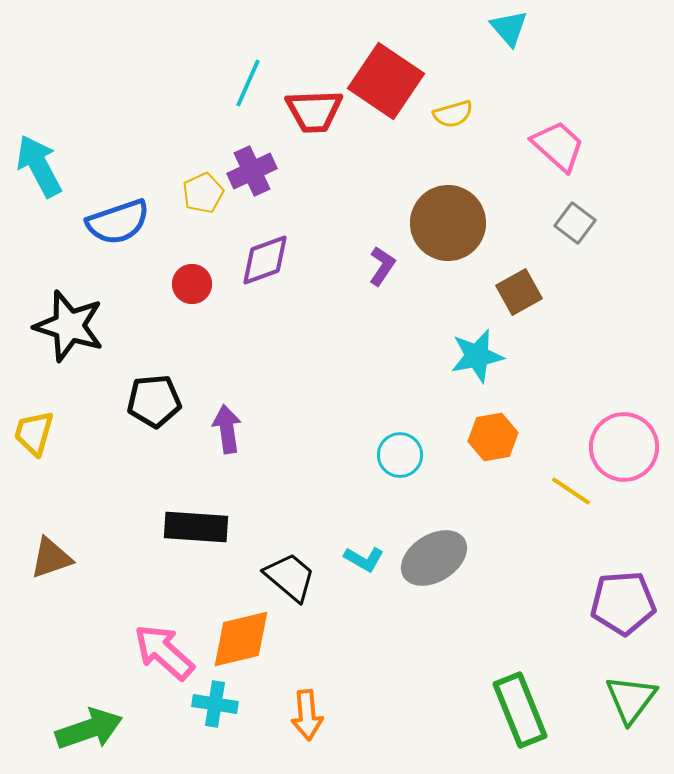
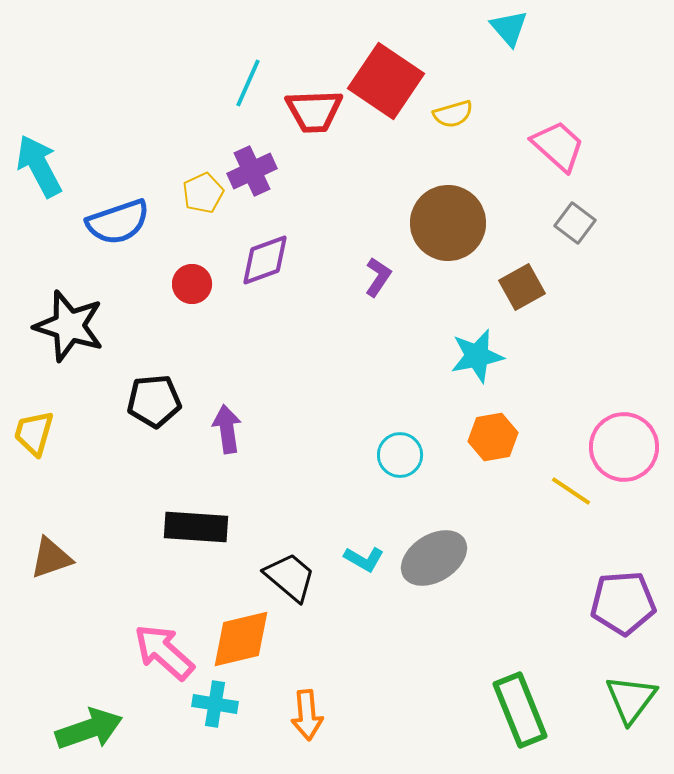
purple L-shape: moved 4 px left, 11 px down
brown square: moved 3 px right, 5 px up
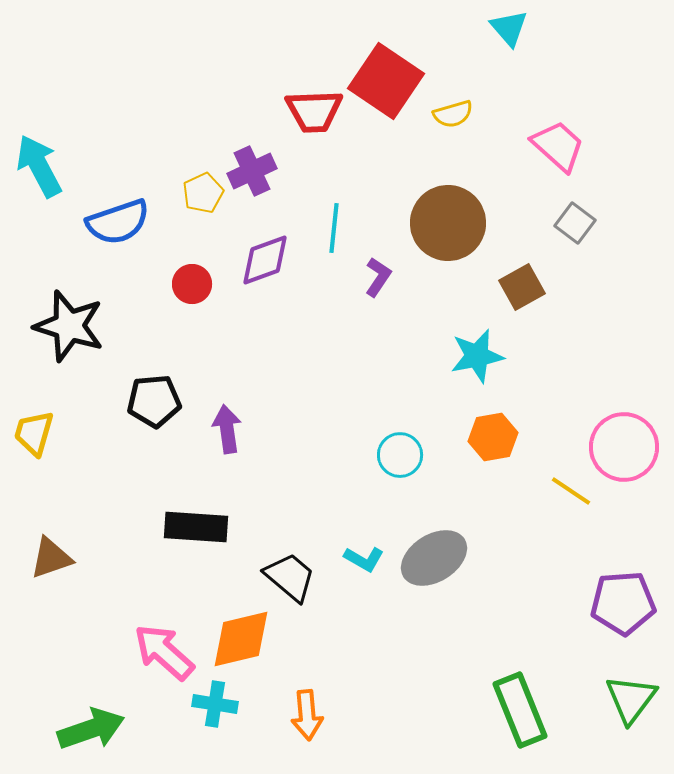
cyan line: moved 86 px right, 145 px down; rotated 18 degrees counterclockwise
green arrow: moved 2 px right
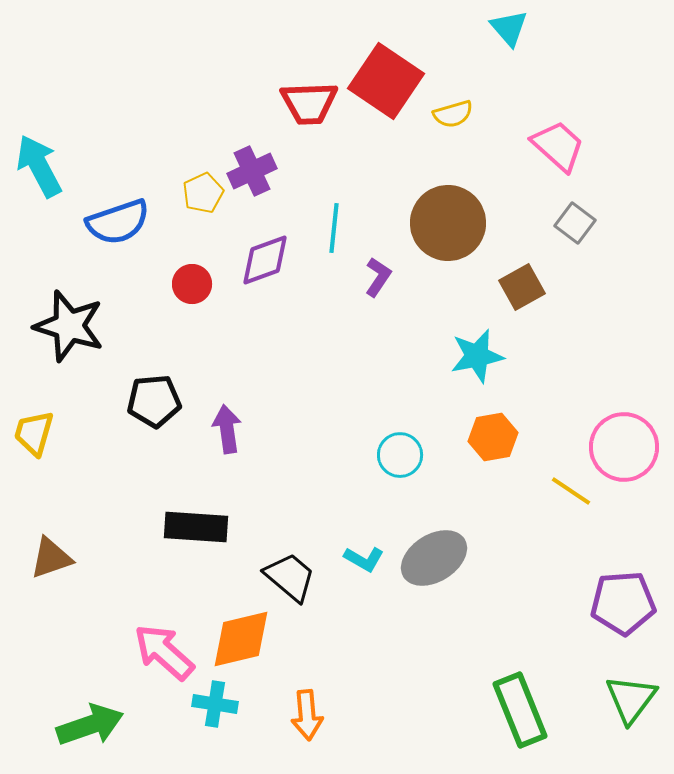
red trapezoid: moved 5 px left, 8 px up
green arrow: moved 1 px left, 4 px up
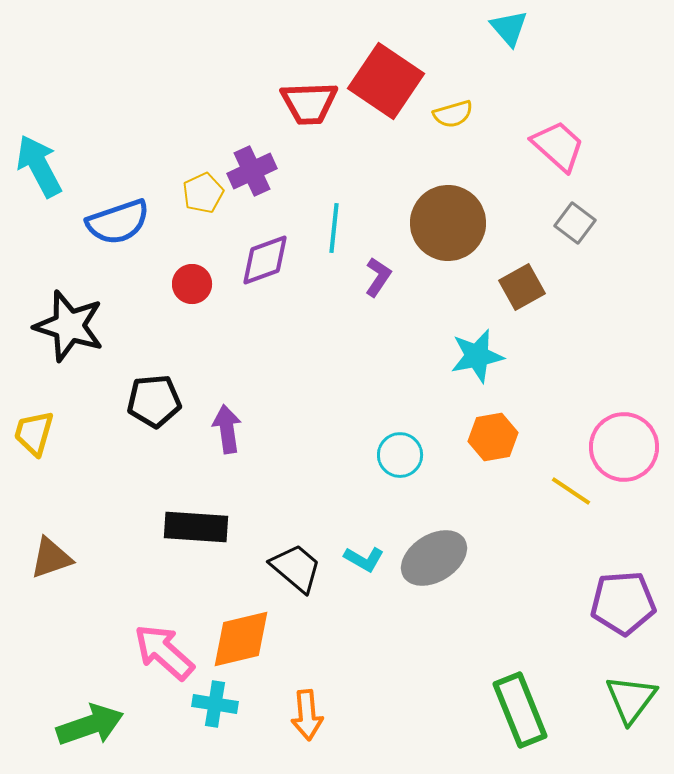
black trapezoid: moved 6 px right, 9 px up
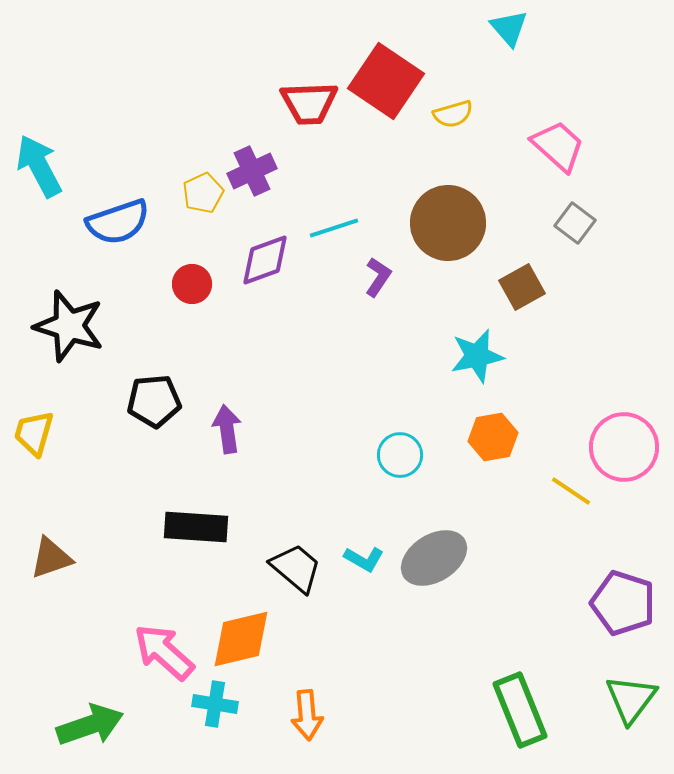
cyan line: rotated 66 degrees clockwise
purple pentagon: rotated 22 degrees clockwise
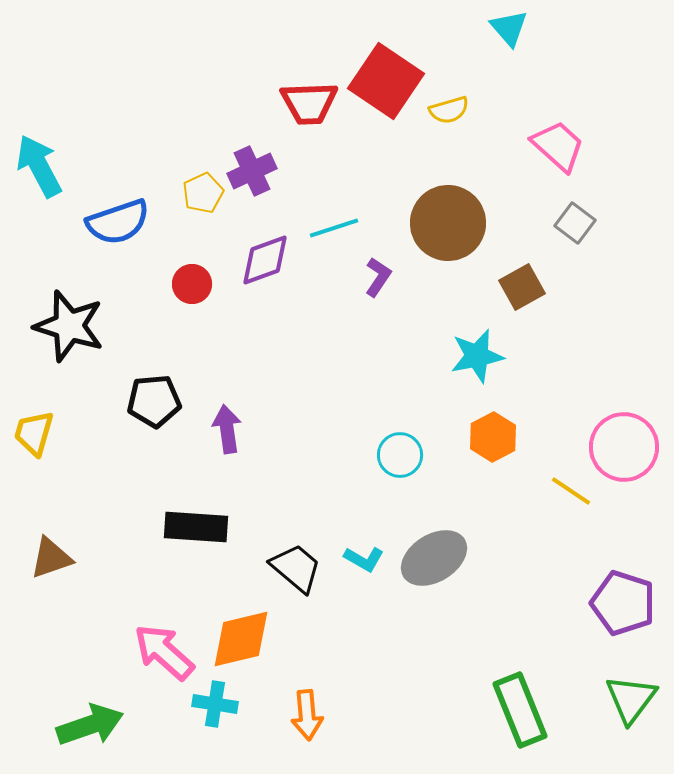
yellow semicircle: moved 4 px left, 4 px up
orange hexagon: rotated 18 degrees counterclockwise
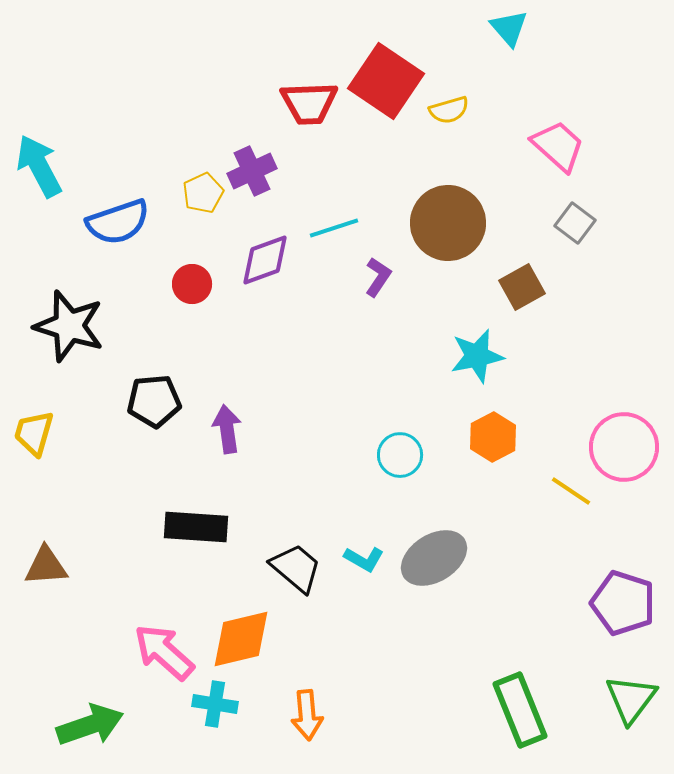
brown triangle: moved 5 px left, 8 px down; rotated 15 degrees clockwise
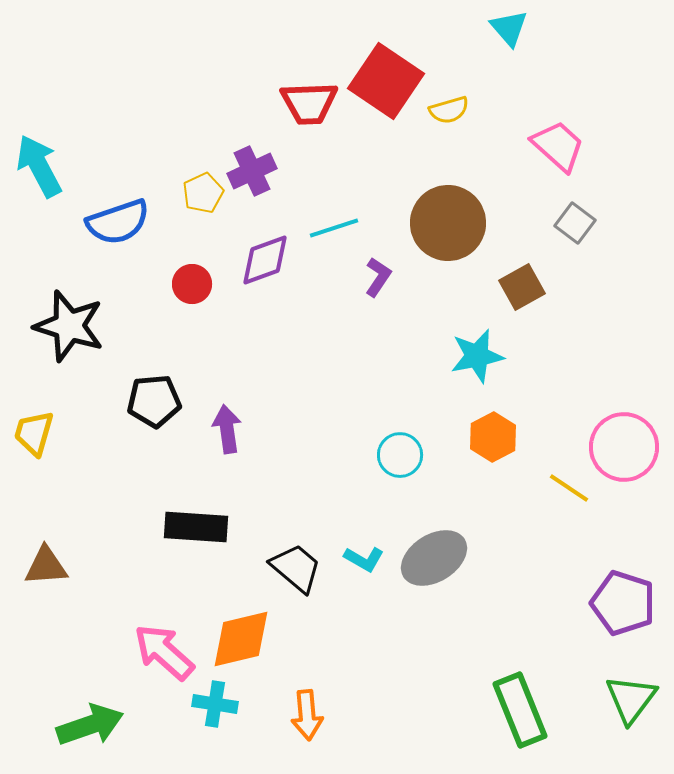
yellow line: moved 2 px left, 3 px up
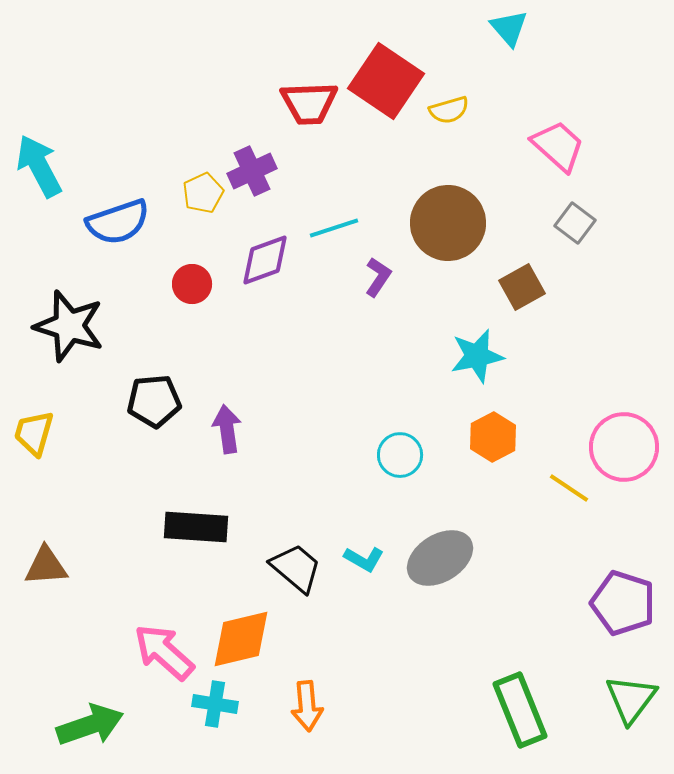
gray ellipse: moved 6 px right
orange arrow: moved 9 px up
